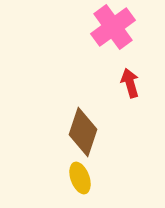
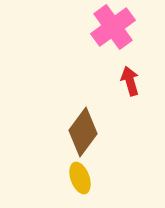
red arrow: moved 2 px up
brown diamond: rotated 18 degrees clockwise
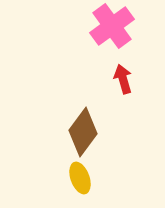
pink cross: moved 1 px left, 1 px up
red arrow: moved 7 px left, 2 px up
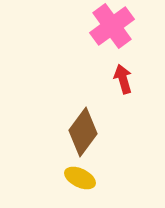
yellow ellipse: rotated 44 degrees counterclockwise
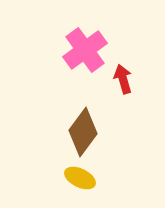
pink cross: moved 27 px left, 24 px down
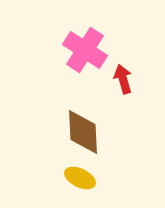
pink cross: rotated 21 degrees counterclockwise
brown diamond: rotated 39 degrees counterclockwise
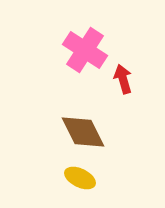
brown diamond: rotated 24 degrees counterclockwise
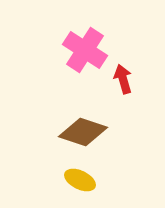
brown diamond: rotated 45 degrees counterclockwise
yellow ellipse: moved 2 px down
